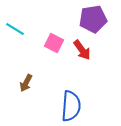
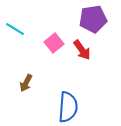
pink square: rotated 24 degrees clockwise
blue semicircle: moved 3 px left, 1 px down
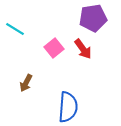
purple pentagon: moved 1 px up
pink square: moved 5 px down
red arrow: moved 1 px right, 1 px up
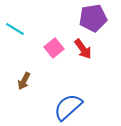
brown arrow: moved 2 px left, 2 px up
blue semicircle: rotated 136 degrees counterclockwise
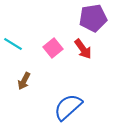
cyan line: moved 2 px left, 15 px down
pink square: moved 1 px left
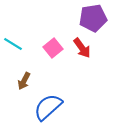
red arrow: moved 1 px left, 1 px up
blue semicircle: moved 20 px left
